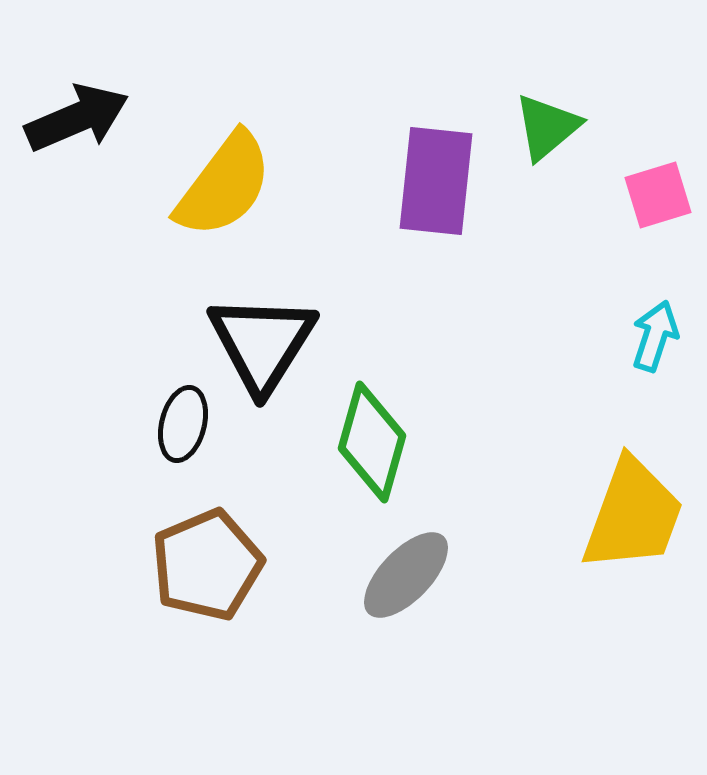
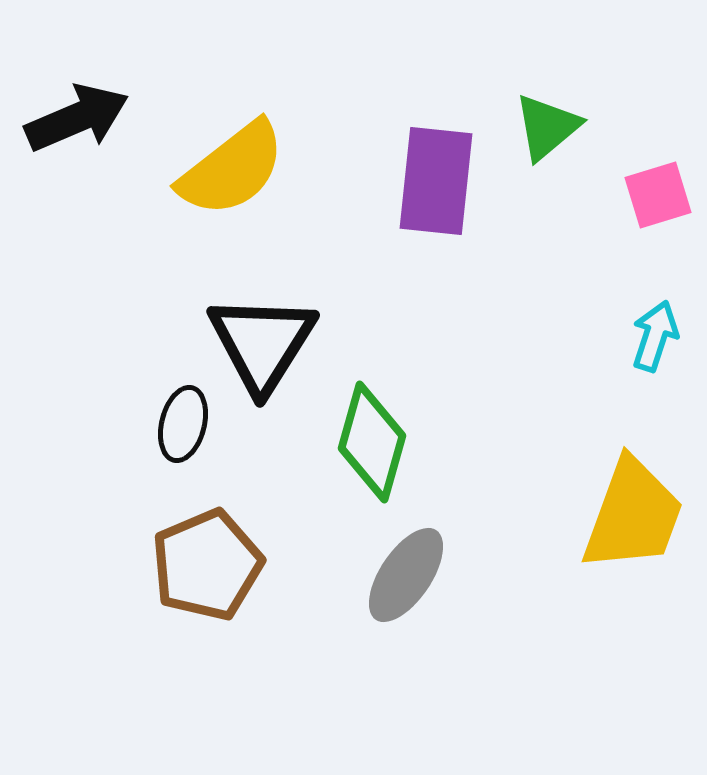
yellow semicircle: moved 8 px right, 16 px up; rotated 15 degrees clockwise
gray ellipse: rotated 10 degrees counterclockwise
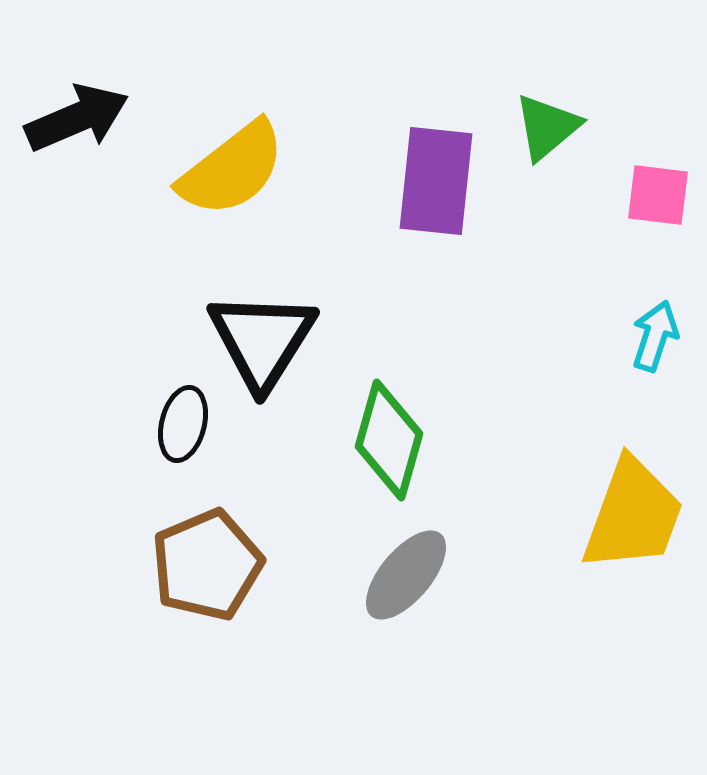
pink square: rotated 24 degrees clockwise
black triangle: moved 3 px up
green diamond: moved 17 px right, 2 px up
gray ellipse: rotated 6 degrees clockwise
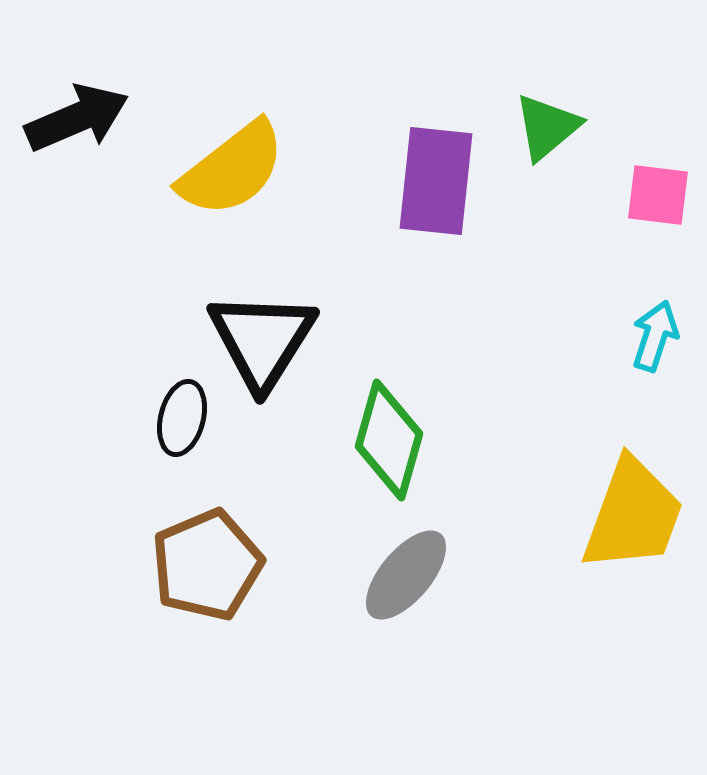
black ellipse: moved 1 px left, 6 px up
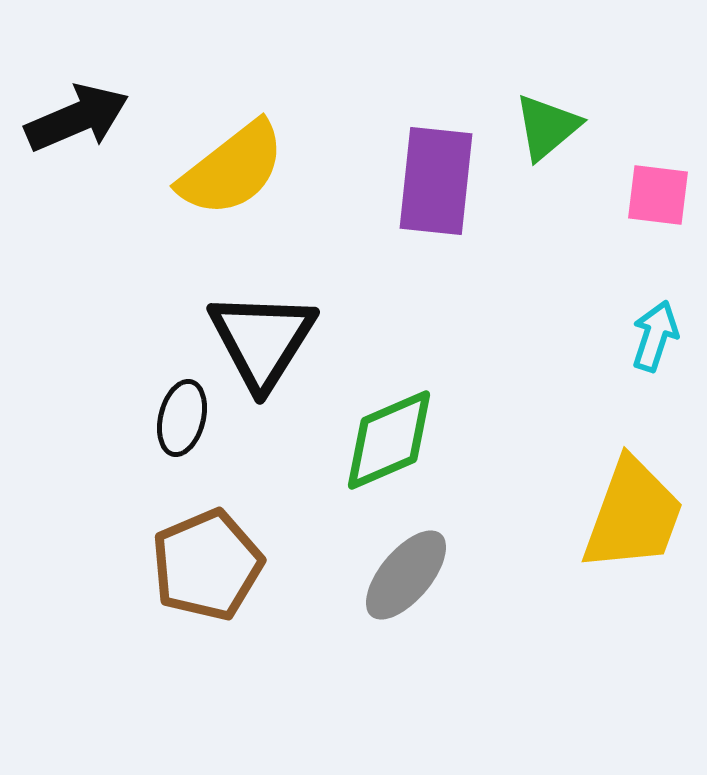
green diamond: rotated 51 degrees clockwise
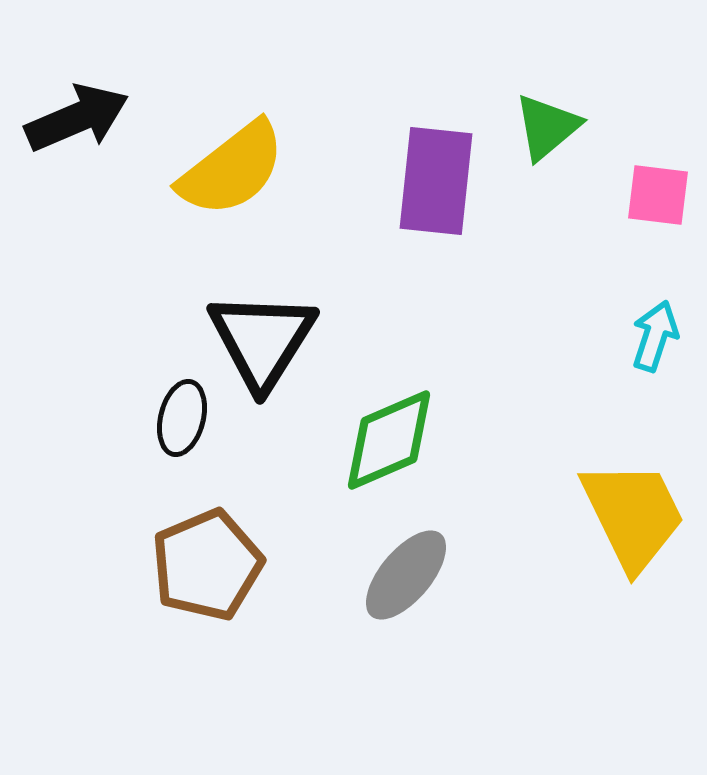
yellow trapezoid: rotated 46 degrees counterclockwise
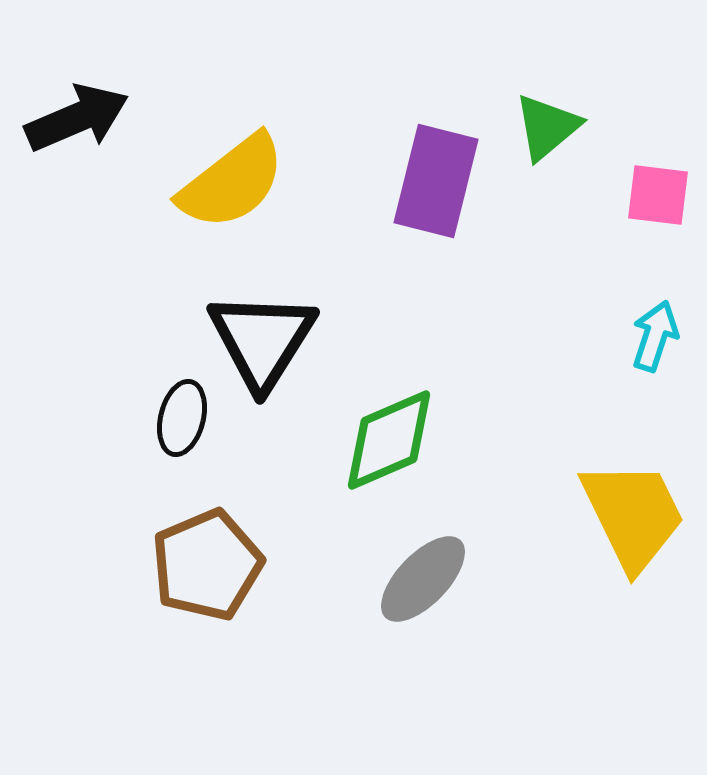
yellow semicircle: moved 13 px down
purple rectangle: rotated 8 degrees clockwise
gray ellipse: moved 17 px right, 4 px down; rotated 4 degrees clockwise
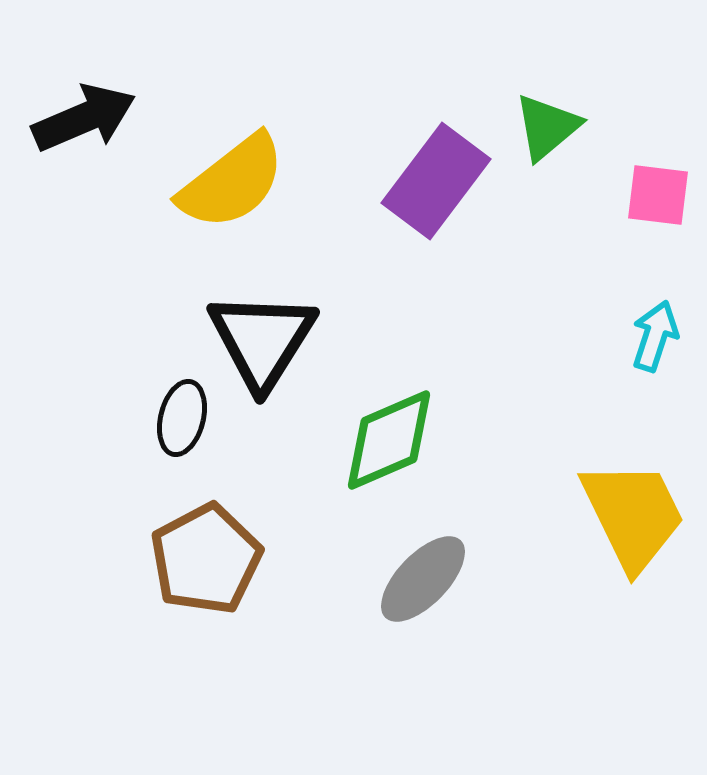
black arrow: moved 7 px right
purple rectangle: rotated 23 degrees clockwise
brown pentagon: moved 1 px left, 6 px up; rotated 5 degrees counterclockwise
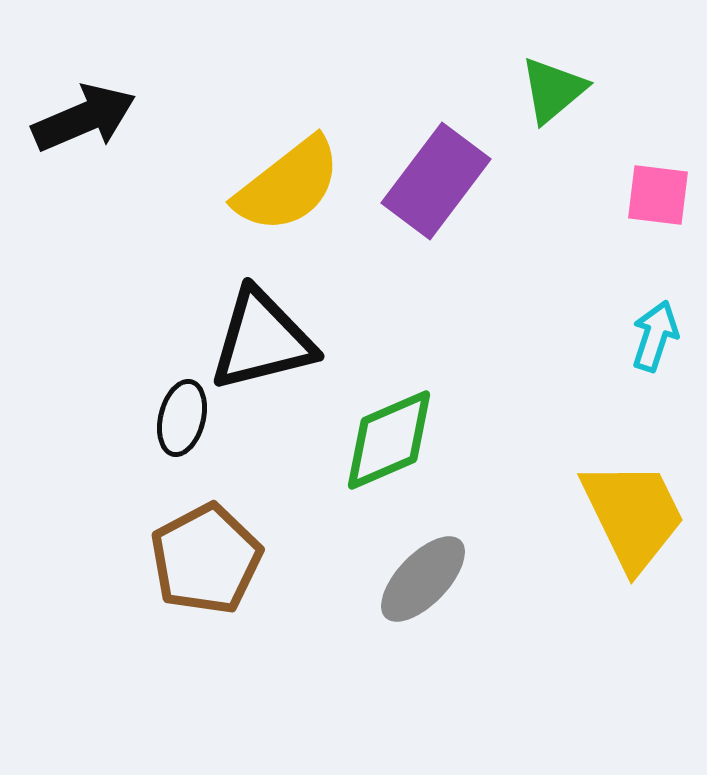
green triangle: moved 6 px right, 37 px up
yellow semicircle: moved 56 px right, 3 px down
black triangle: rotated 44 degrees clockwise
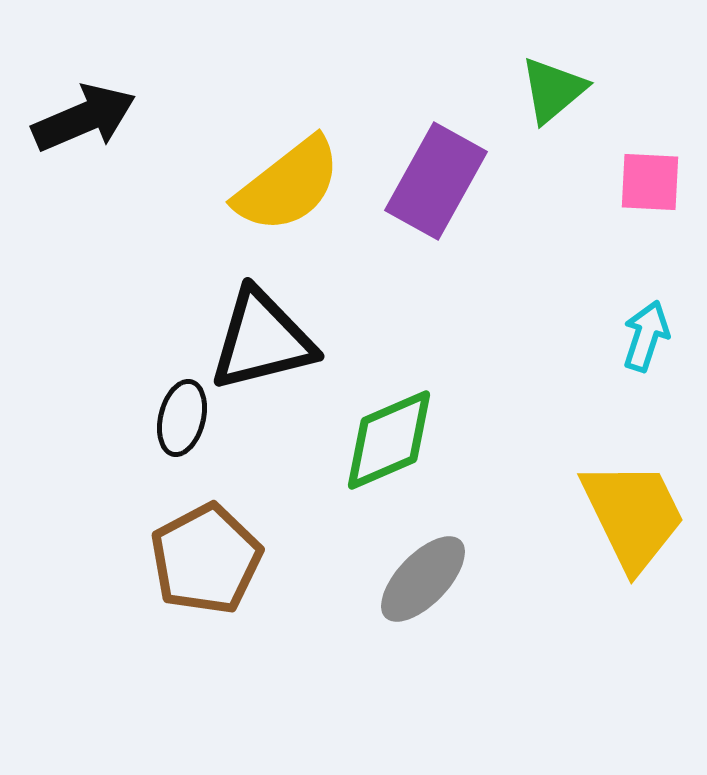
purple rectangle: rotated 8 degrees counterclockwise
pink square: moved 8 px left, 13 px up; rotated 4 degrees counterclockwise
cyan arrow: moved 9 px left
